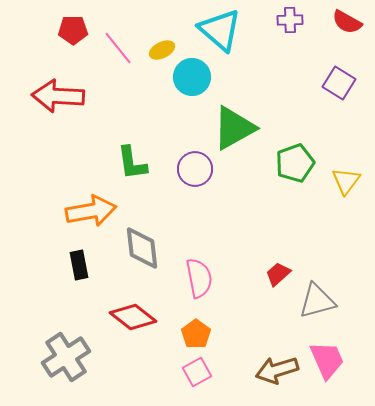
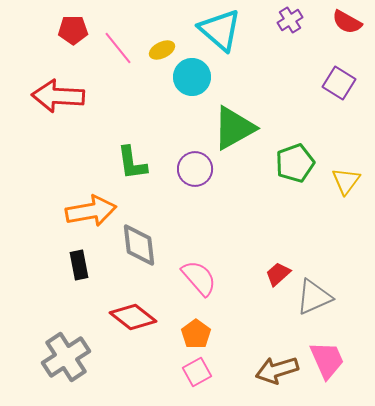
purple cross: rotated 30 degrees counterclockwise
gray diamond: moved 3 px left, 3 px up
pink semicircle: rotated 30 degrees counterclockwise
gray triangle: moved 3 px left, 4 px up; rotated 9 degrees counterclockwise
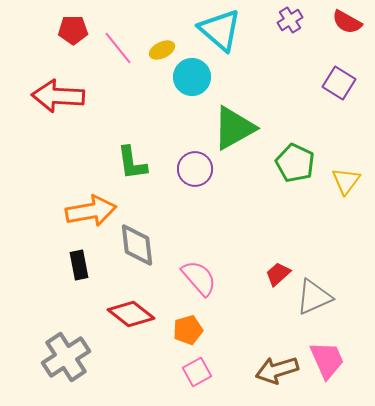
green pentagon: rotated 27 degrees counterclockwise
gray diamond: moved 2 px left
red diamond: moved 2 px left, 3 px up
orange pentagon: moved 8 px left, 4 px up; rotated 20 degrees clockwise
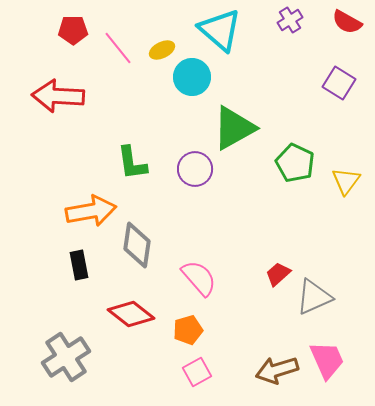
gray diamond: rotated 15 degrees clockwise
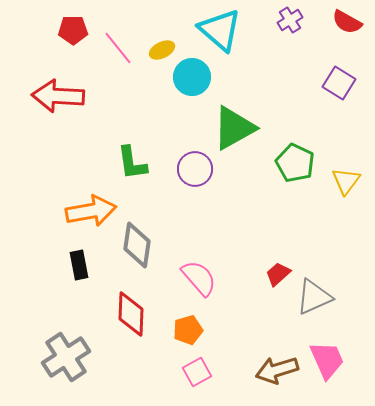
red diamond: rotated 54 degrees clockwise
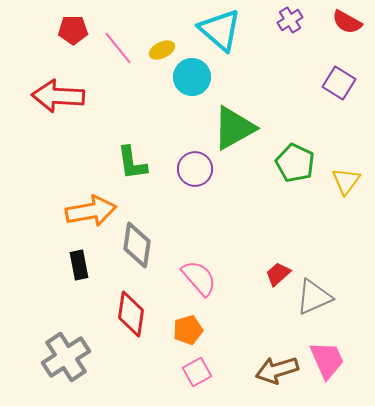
red diamond: rotated 6 degrees clockwise
